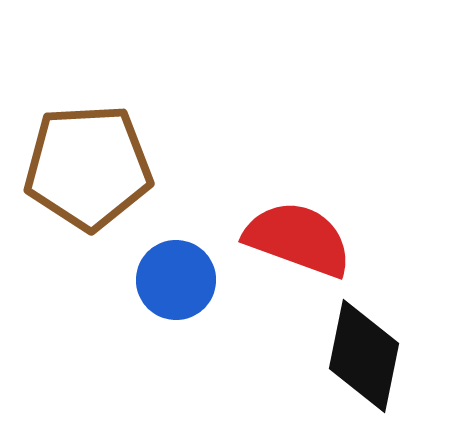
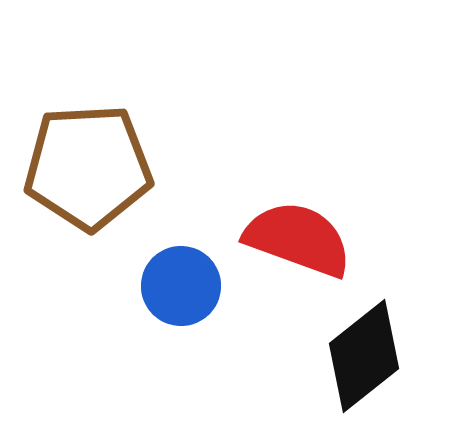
blue circle: moved 5 px right, 6 px down
black diamond: rotated 40 degrees clockwise
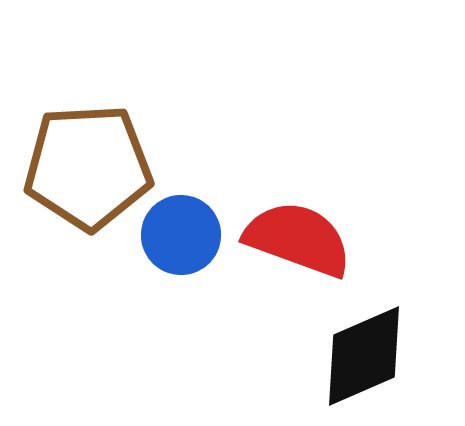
blue circle: moved 51 px up
black diamond: rotated 15 degrees clockwise
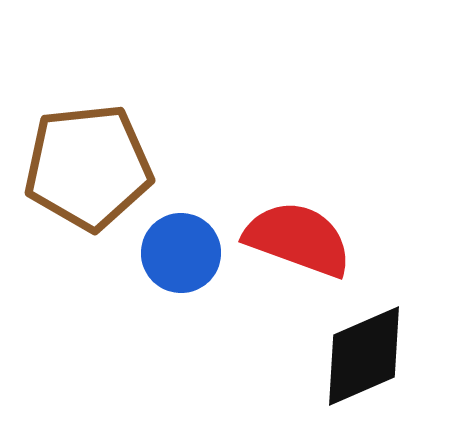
brown pentagon: rotated 3 degrees counterclockwise
blue circle: moved 18 px down
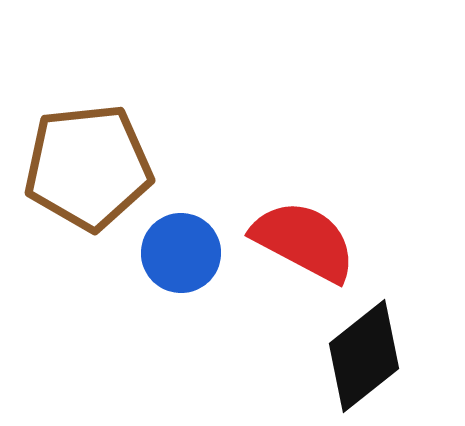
red semicircle: moved 6 px right, 2 px down; rotated 8 degrees clockwise
black diamond: rotated 15 degrees counterclockwise
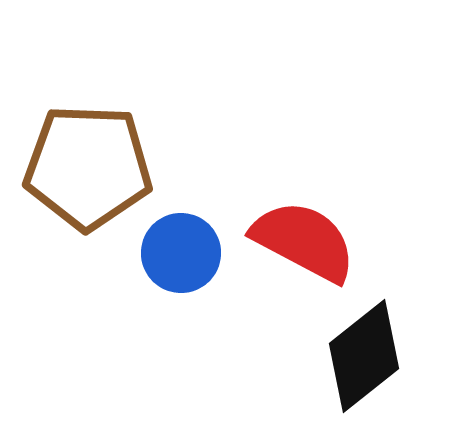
brown pentagon: rotated 8 degrees clockwise
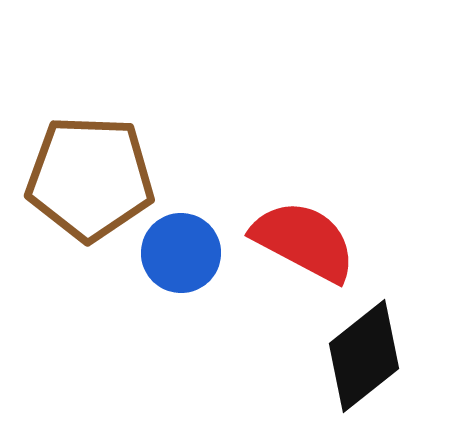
brown pentagon: moved 2 px right, 11 px down
